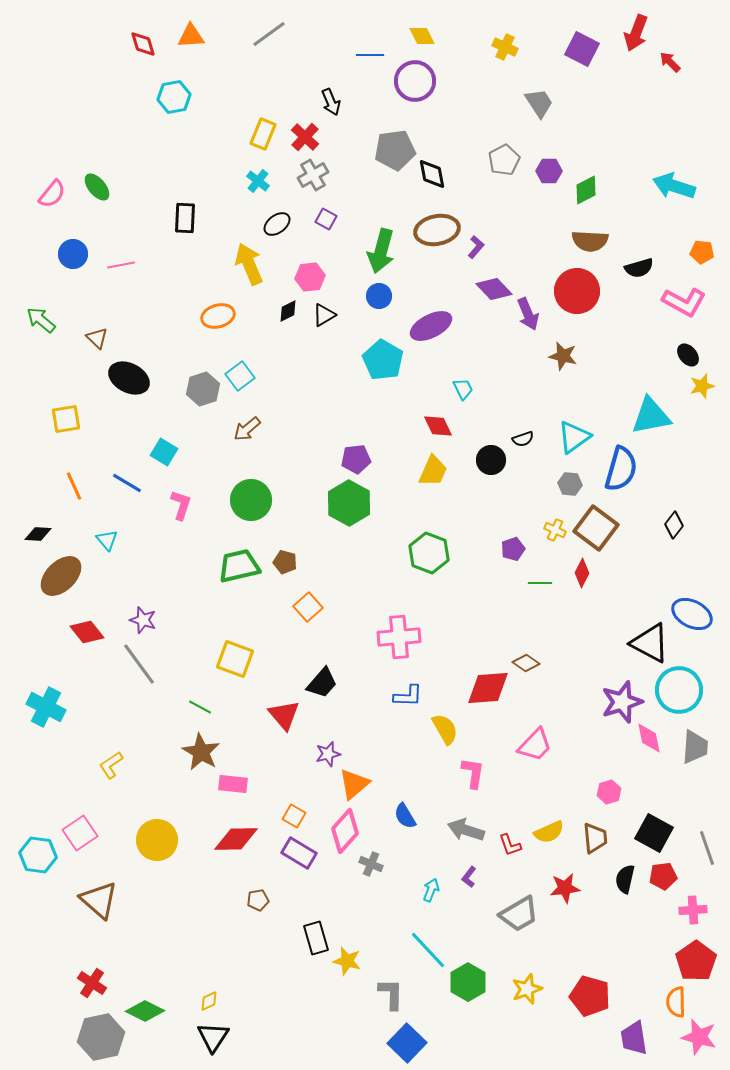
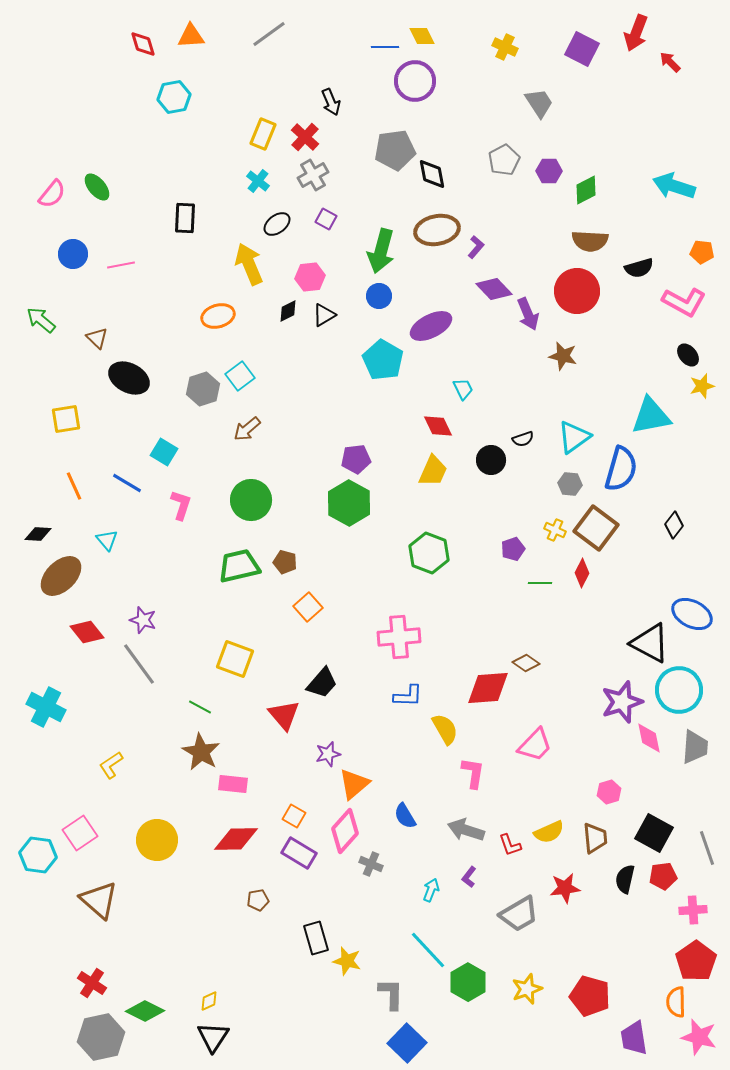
blue line at (370, 55): moved 15 px right, 8 px up
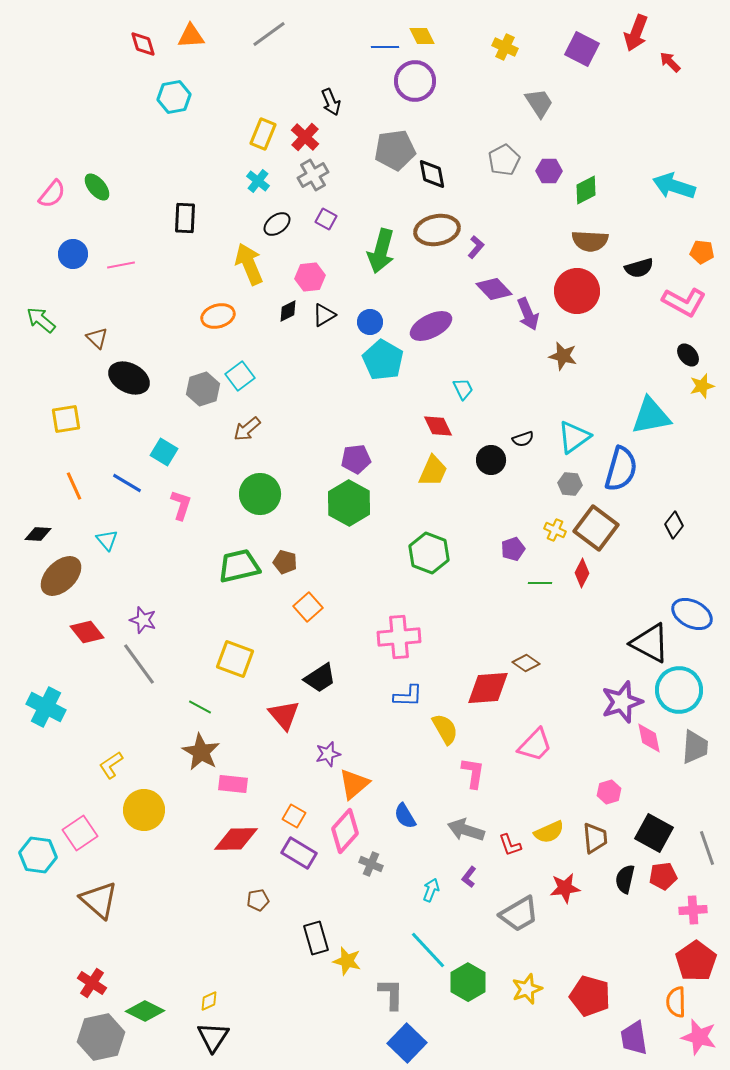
blue circle at (379, 296): moved 9 px left, 26 px down
green circle at (251, 500): moved 9 px right, 6 px up
black trapezoid at (322, 683): moved 2 px left, 5 px up; rotated 16 degrees clockwise
yellow circle at (157, 840): moved 13 px left, 30 px up
